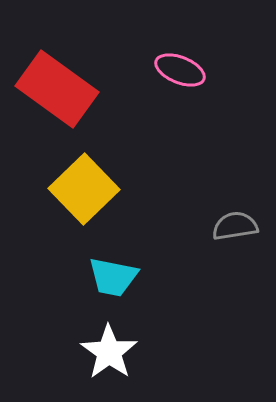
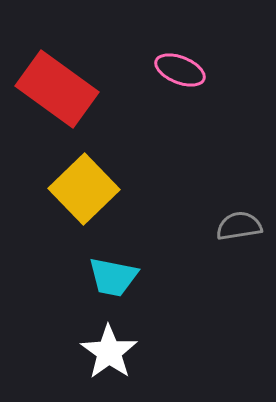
gray semicircle: moved 4 px right
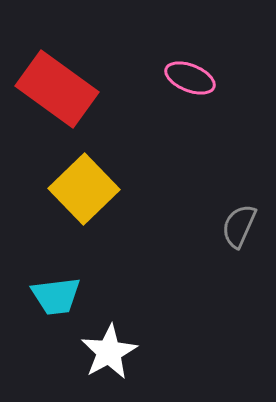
pink ellipse: moved 10 px right, 8 px down
gray semicircle: rotated 57 degrees counterclockwise
cyan trapezoid: moved 57 px left, 19 px down; rotated 18 degrees counterclockwise
white star: rotated 8 degrees clockwise
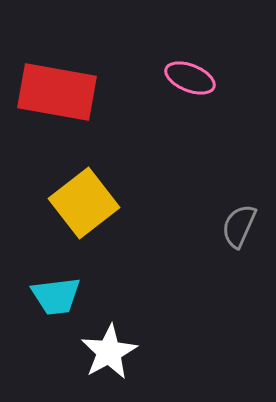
red rectangle: moved 3 px down; rotated 26 degrees counterclockwise
yellow square: moved 14 px down; rotated 6 degrees clockwise
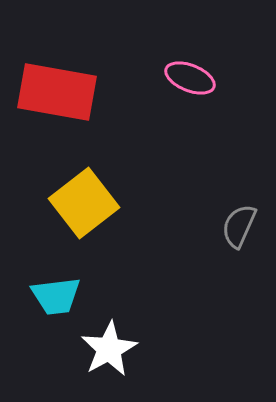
white star: moved 3 px up
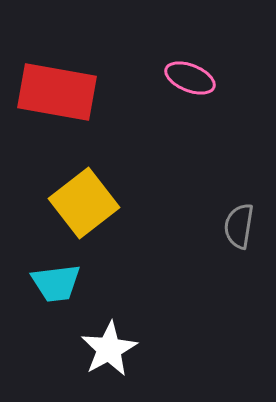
gray semicircle: rotated 15 degrees counterclockwise
cyan trapezoid: moved 13 px up
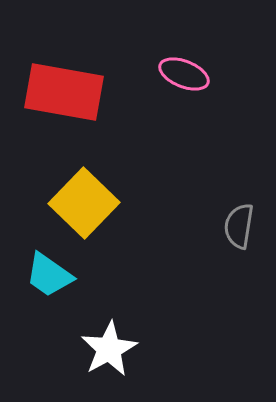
pink ellipse: moved 6 px left, 4 px up
red rectangle: moved 7 px right
yellow square: rotated 8 degrees counterclockwise
cyan trapezoid: moved 7 px left, 8 px up; rotated 42 degrees clockwise
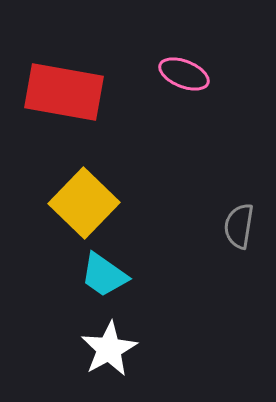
cyan trapezoid: moved 55 px right
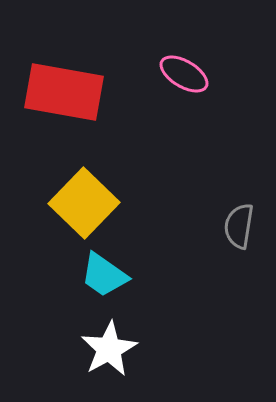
pink ellipse: rotated 9 degrees clockwise
